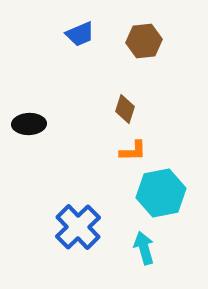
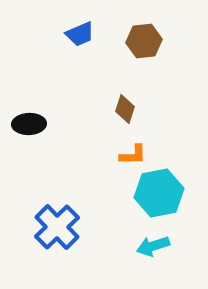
orange L-shape: moved 4 px down
cyan hexagon: moved 2 px left
blue cross: moved 21 px left
cyan arrow: moved 9 px right, 2 px up; rotated 92 degrees counterclockwise
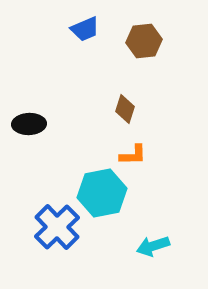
blue trapezoid: moved 5 px right, 5 px up
cyan hexagon: moved 57 px left
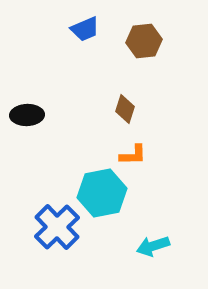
black ellipse: moved 2 px left, 9 px up
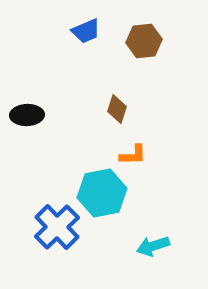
blue trapezoid: moved 1 px right, 2 px down
brown diamond: moved 8 px left
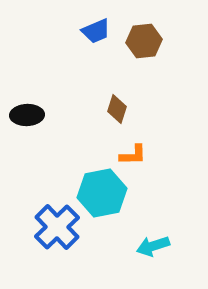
blue trapezoid: moved 10 px right
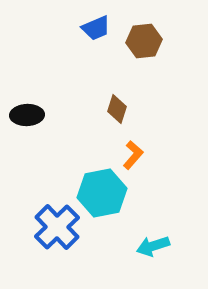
blue trapezoid: moved 3 px up
orange L-shape: rotated 48 degrees counterclockwise
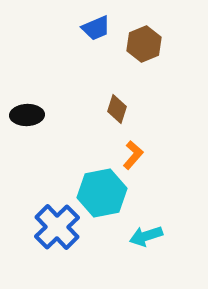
brown hexagon: moved 3 px down; rotated 16 degrees counterclockwise
cyan arrow: moved 7 px left, 10 px up
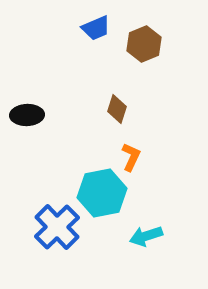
orange L-shape: moved 2 px left, 2 px down; rotated 16 degrees counterclockwise
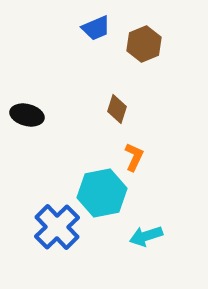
black ellipse: rotated 16 degrees clockwise
orange L-shape: moved 3 px right
